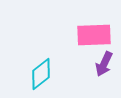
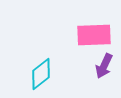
purple arrow: moved 2 px down
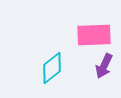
cyan diamond: moved 11 px right, 6 px up
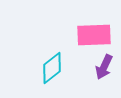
purple arrow: moved 1 px down
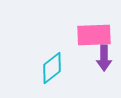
purple arrow: moved 9 px up; rotated 25 degrees counterclockwise
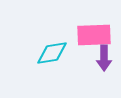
cyan diamond: moved 15 px up; rotated 28 degrees clockwise
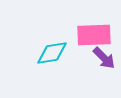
purple arrow: rotated 45 degrees counterclockwise
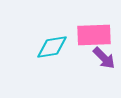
cyan diamond: moved 6 px up
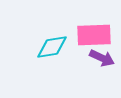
purple arrow: moved 2 px left; rotated 20 degrees counterclockwise
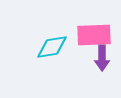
purple arrow: rotated 65 degrees clockwise
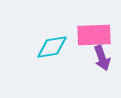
purple arrow: rotated 20 degrees counterclockwise
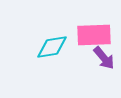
purple arrow: moved 2 px right; rotated 20 degrees counterclockwise
